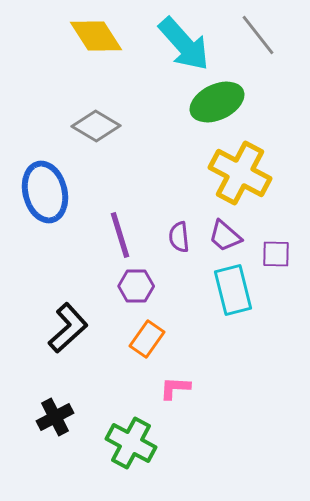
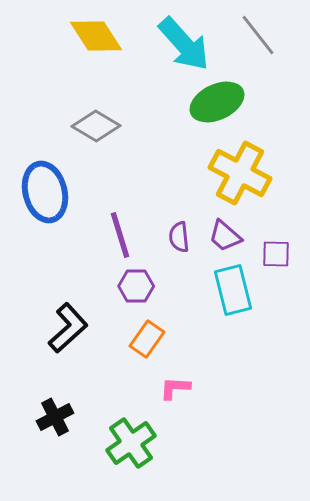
green cross: rotated 27 degrees clockwise
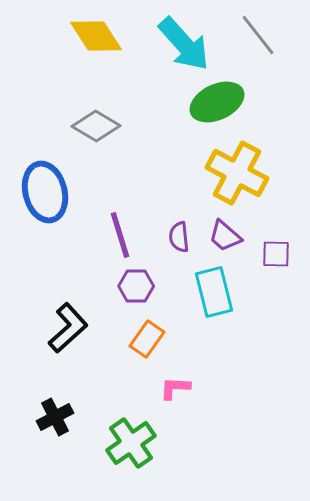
yellow cross: moved 3 px left
cyan rectangle: moved 19 px left, 2 px down
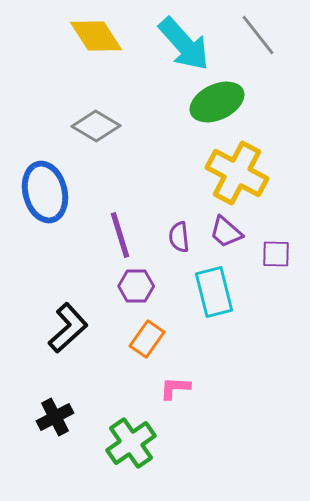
purple trapezoid: moved 1 px right, 4 px up
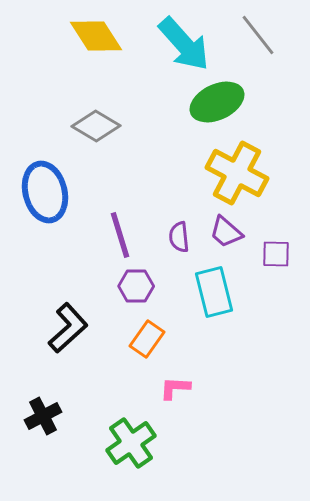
black cross: moved 12 px left, 1 px up
